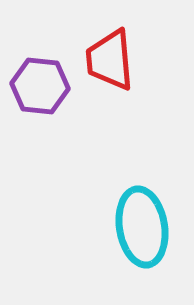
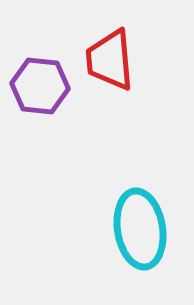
cyan ellipse: moved 2 px left, 2 px down
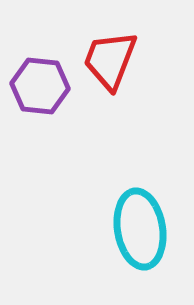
red trapezoid: rotated 26 degrees clockwise
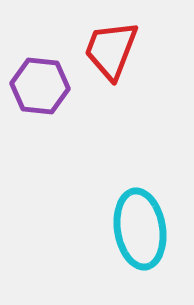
red trapezoid: moved 1 px right, 10 px up
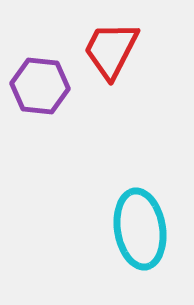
red trapezoid: rotated 6 degrees clockwise
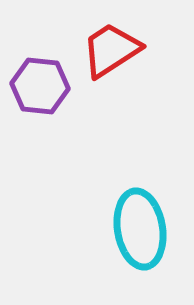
red trapezoid: rotated 30 degrees clockwise
